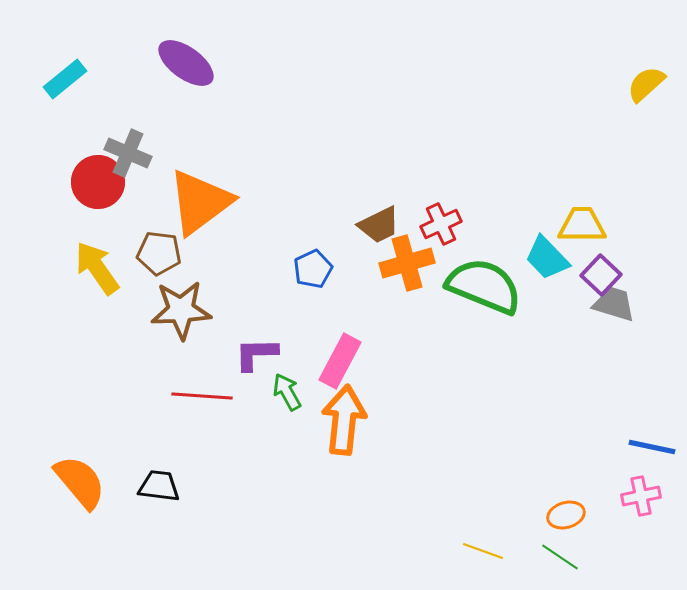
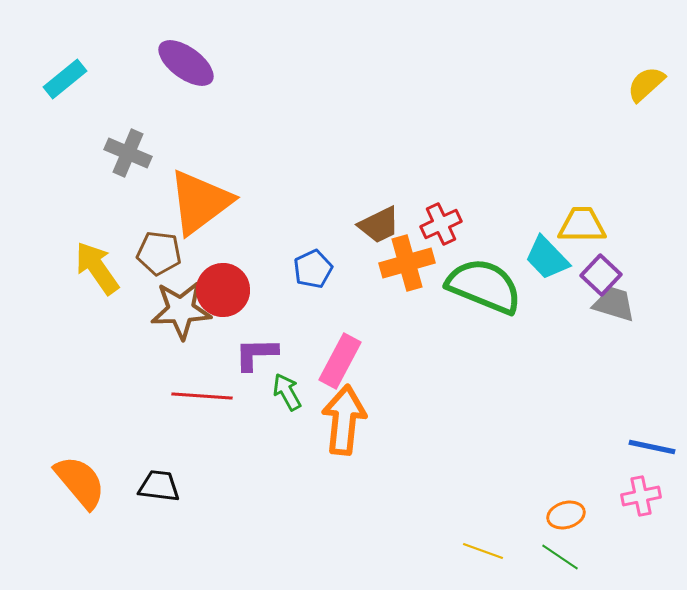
red circle: moved 125 px right, 108 px down
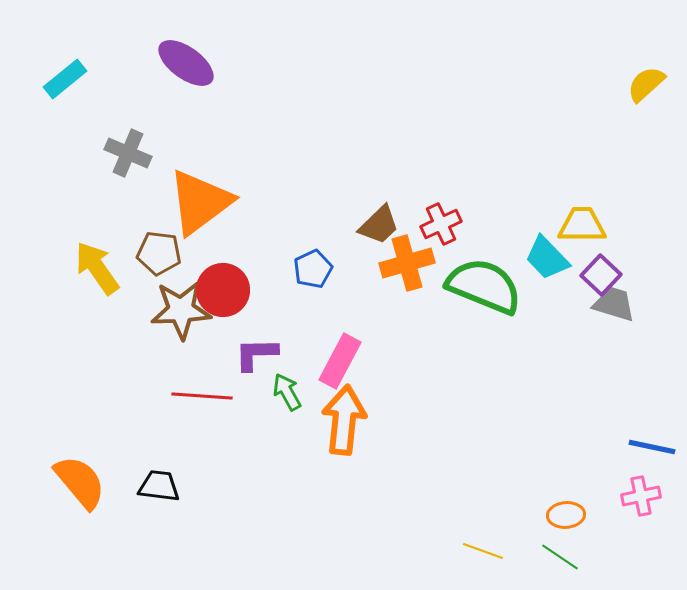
brown trapezoid: rotated 18 degrees counterclockwise
orange ellipse: rotated 12 degrees clockwise
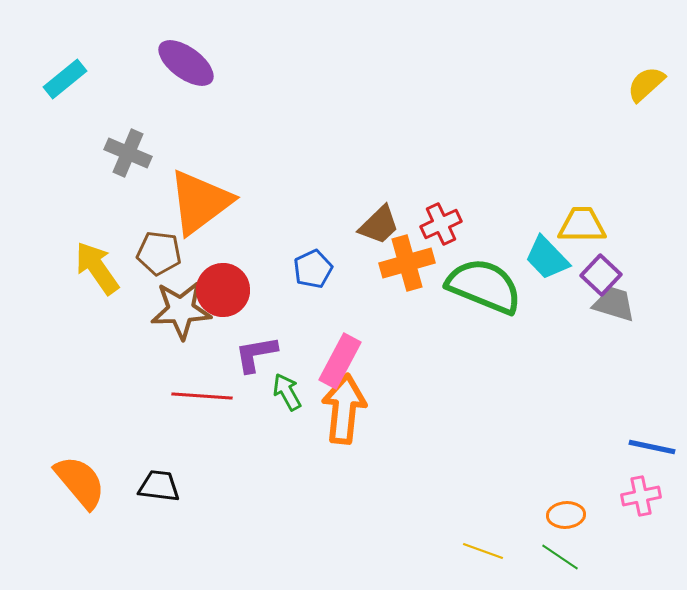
purple L-shape: rotated 9 degrees counterclockwise
orange arrow: moved 11 px up
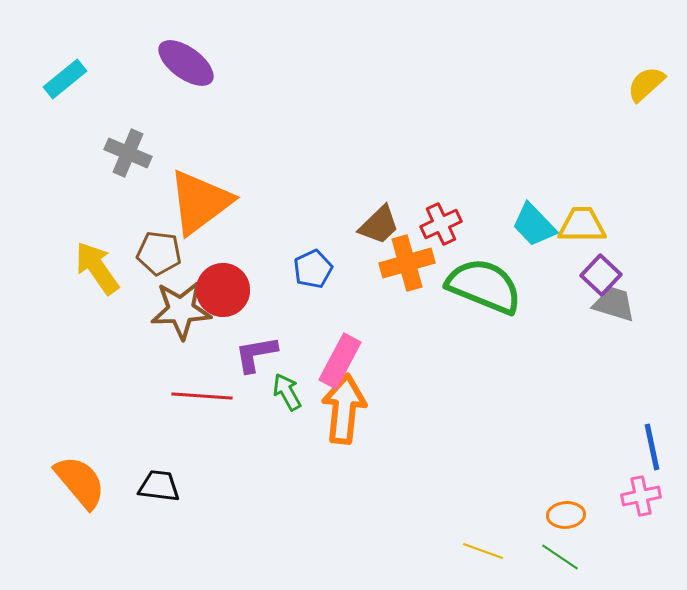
cyan trapezoid: moved 13 px left, 33 px up
blue line: rotated 66 degrees clockwise
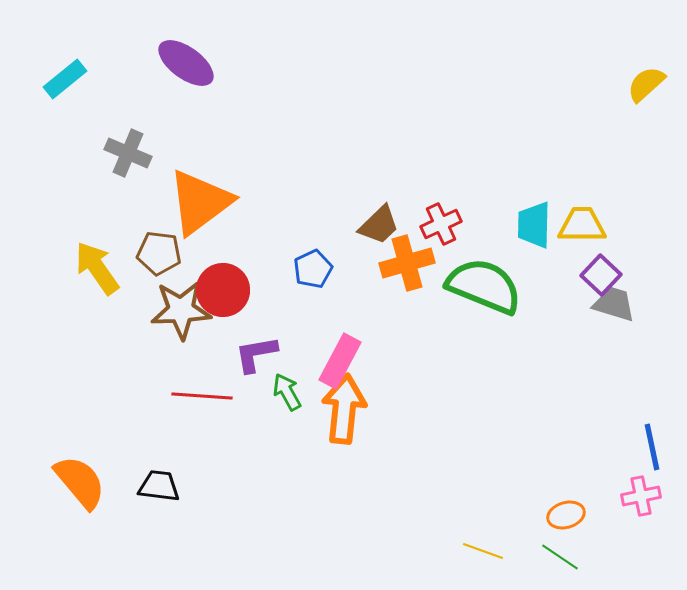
cyan trapezoid: rotated 45 degrees clockwise
orange ellipse: rotated 12 degrees counterclockwise
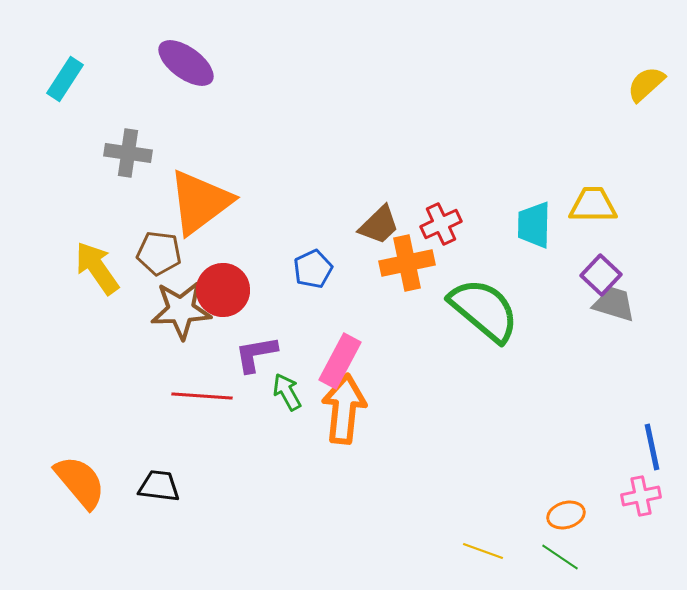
cyan rectangle: rotated 18 degrees counterclockwise
gray cross: rotated 15 degrees counterclockwise
yellow trapezoid: moved 11 px right, 20 px up
orange cross: rotated 4 degrees clockwise
green semicircle: moved 24 px down; rotated 18 degrees clockwise
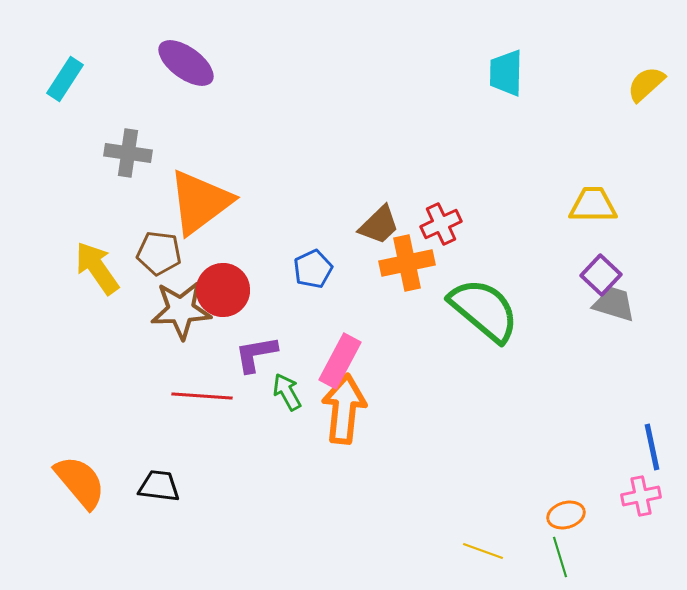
cyan trapezoid: moved 28 px left, 152 px up
green line: rotated 39 degrees clockwise
